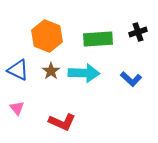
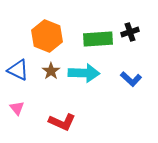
black cross: moved 8 px left
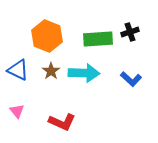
pink triangle: moved 3 px down
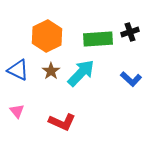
orange hexagon: rotated 12 degrees clockwise
cyan arrow: moved 3 px left; rotated 48 degrees counterclockwise
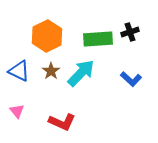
blue triangle: moved 1 px right, 1 px down
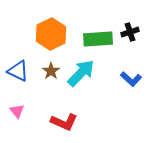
orange hexagon: moved 4 px right, 2 px up
blue triangle: moved 1 px left
red L-shape: moved 2 px right
